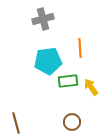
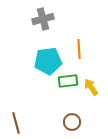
orange line: moved 1 px left, 1 px down
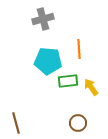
cyan pentagon: rotated 12 degrees clockwise
brown circle: moved 6 px right, 1 px down
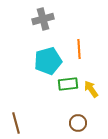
cyan pentagon: rotated 20 degrees counterclockwise
green rectangle: moved 3 px down
yellow arrow: moved 2 px down
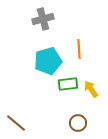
brown line: rotated 35 degrees counterclockwise
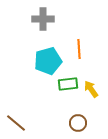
gray cross: rotated 15 degrees clockwise
